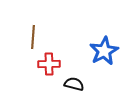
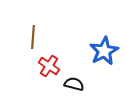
red cross: moved 2 px down; rotated 35 degrees clockwise
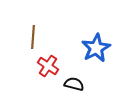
blue star: moved 8 px left, 3 px up
red cross: moved 1 px left
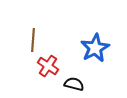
brown line: moved 3 px down
blue star: moved 1 px left
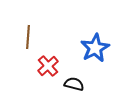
brown line: moved 5 px left, 3 px up
red cross: rotated 15 degrees clockwise
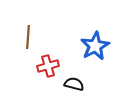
blue star: moved 2 px up
red cross: rotated 25 degrees clockwise
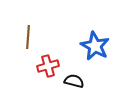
blue star: rotated 16 degrees counterclockwise
black semicircle: moved 3 px up
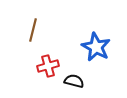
brown line: moved 5 px right, 7 px up; rotated 10 degrees clockwise
blue star: moved 1 px right, 1 px down
